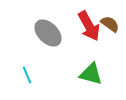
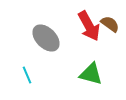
gray ellipse: moved 2 px left, 5 px down
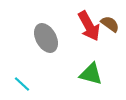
gray ellipse: rotated 16 degrees clockwise
cyan line: moved 5 px left, 9 px down; rotated 24 degrees counterclockwise
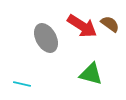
red arrow: moved 7 px left; rotated 28 degrees counterclockwise
cyan line: rotated 30 degrees counterclockwise
